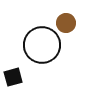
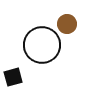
brown circle: moved 1 px right, 1 px down
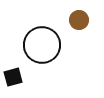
brown circle: moved 12 px right, 4 px up
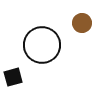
brown circle: moved 3 px right, 3 px down
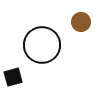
brown circle: moved 1 px left, 1 px up
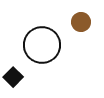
black square: rotated 30 degrees counterclockwise
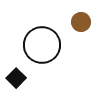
black square: moved 3 px right, 1 px down
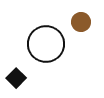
black circle: moved 4 px right, 1 px up
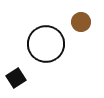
black square: rotated 12 degrees clockwise
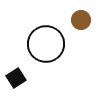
brown circle: moved 2 px up
